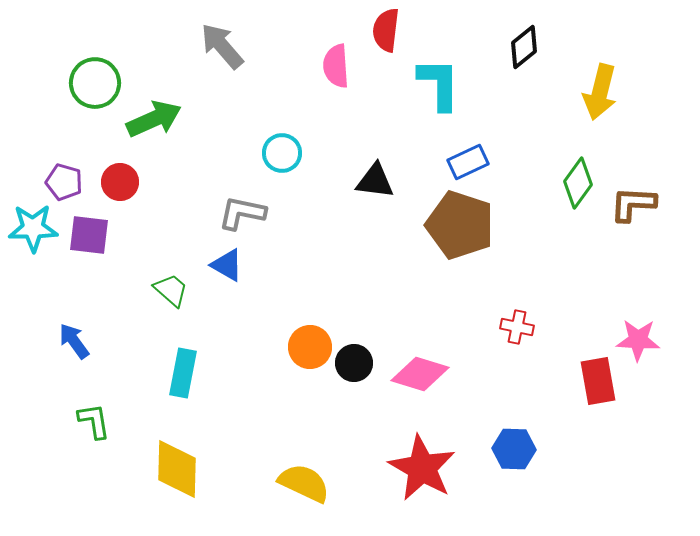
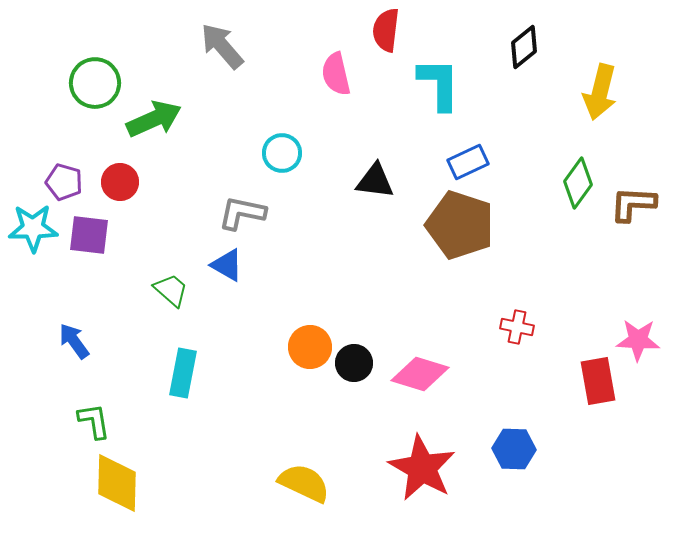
pink semicircle: moved 8 px down; rotated 9 degrees counterclockwise
yellow diamond: moved 60 px left, 14 px down
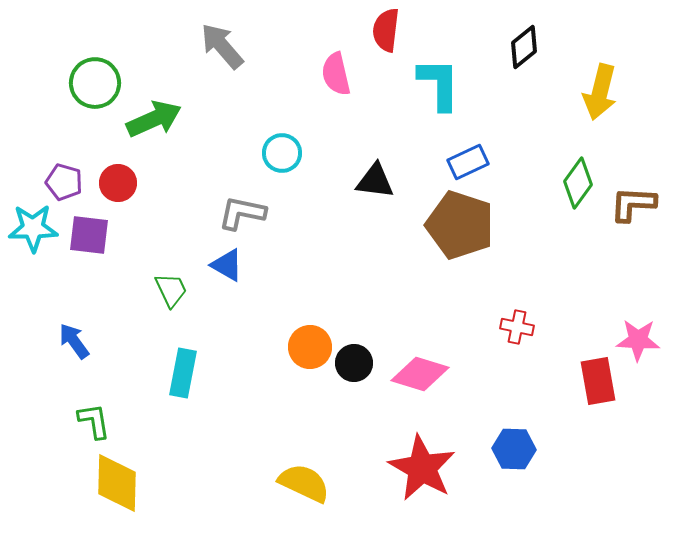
red circle: moved 2 px left, 1 px down
green trapezoid: rotated 24 degrees clockwise
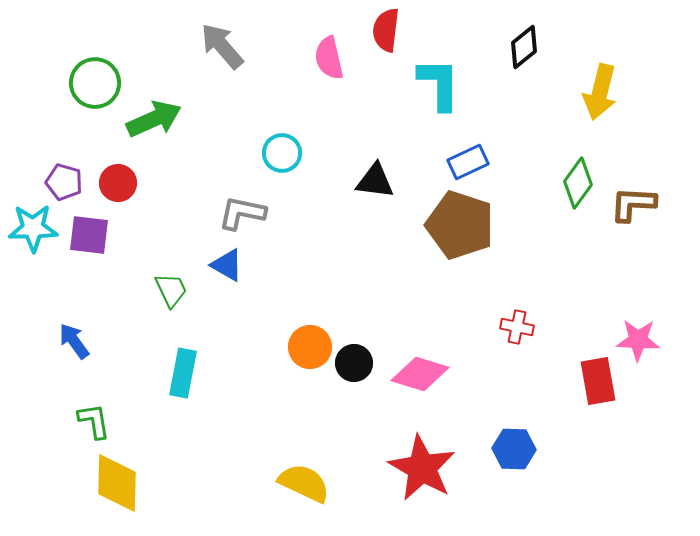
pink semicircle: moved 7 px left, 16 px up
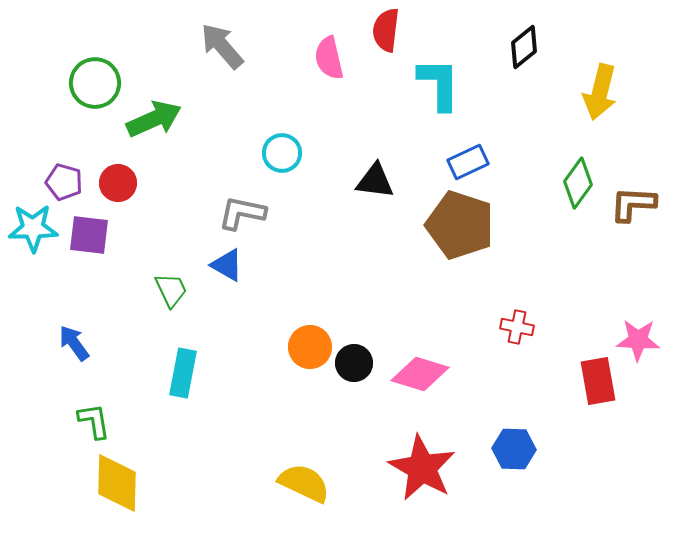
blue arrow: moved 2 px down
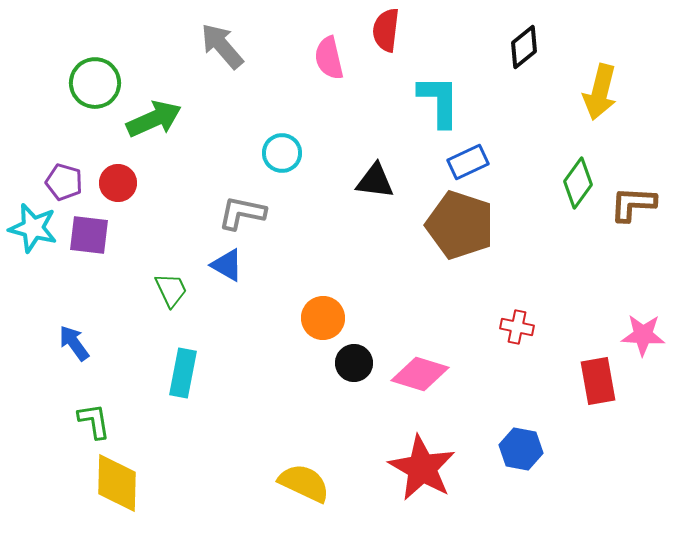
cyan L-shape: moved 17 px down
cyan star: rotated 15 degrees clockwise
pink star: moved 5 px right, 5 px up
orange circle: moved 13 px right, 29 px up
blue hexagon: moved 7 px right; rotated 9 degrees clockwise
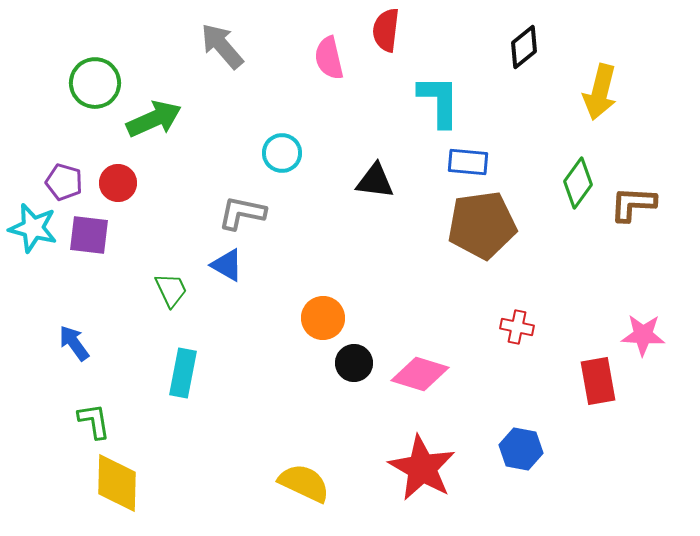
blue rectangle: rotated 30 degrees clockwise
brown pentagon: moved 22 px right; rotated 26 degrees counterclockwise
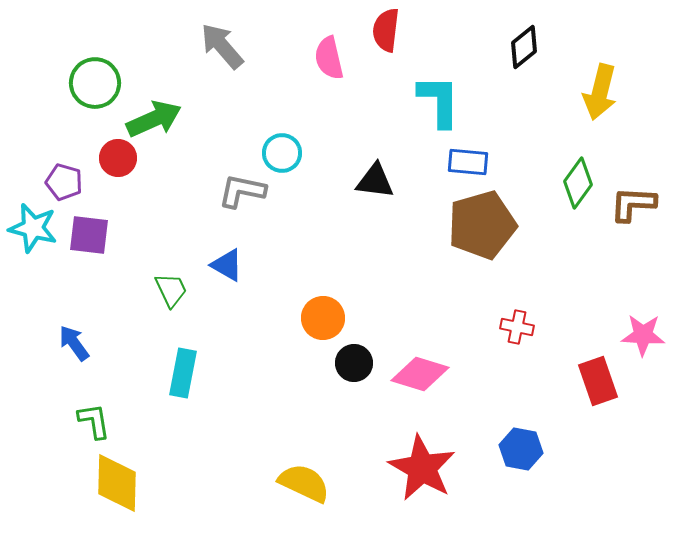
red circle: moved 25 px up
gray L-shape: moved 22 px up
brown pentagon: rotated 8 degrees counterclockwise
red rectangle: rotated 9 degrees counterclockwise
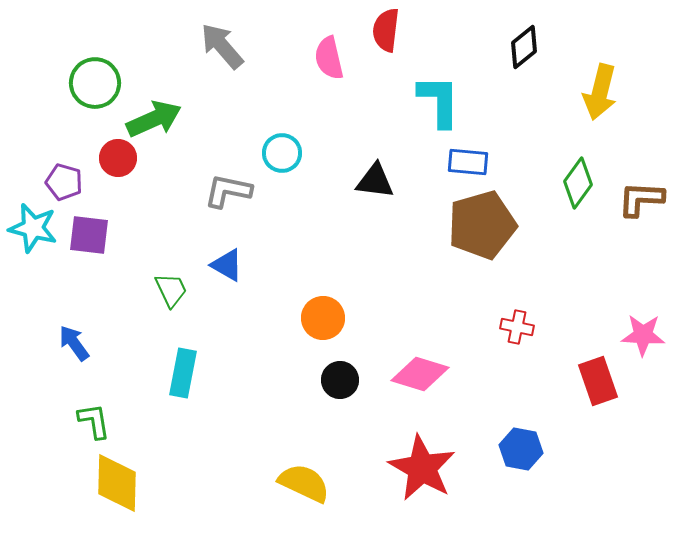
gray L-shape: moved 14 px left
brown L-shape: moved 8 px right, 5 px up
black circle: moved 14 px left, 17 px down
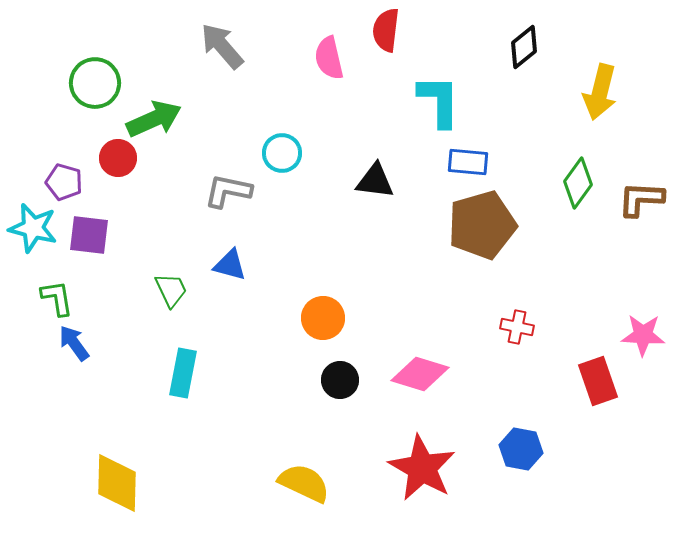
blue triangle: moved 3 px right; rotated 15 degrees counterclockwise
green L-shape: moved 37 px left, 123 px up
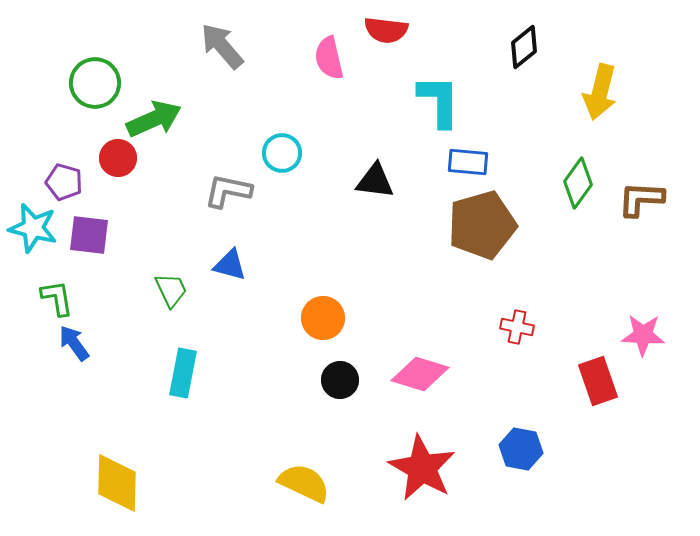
red semicircle: rotated 90 degrees counterclockwise
